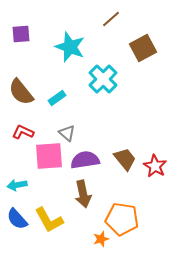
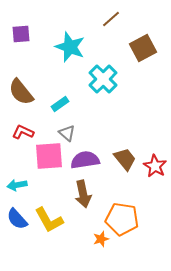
cyan rectangle: moved 3 px right, 6 px down
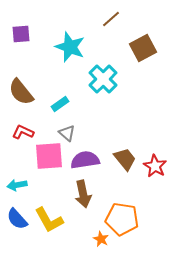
orange star: rotated 28 degrees counterclockwise
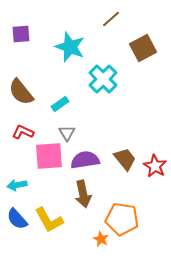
gray triangle: rotated 18 degrees clockwise
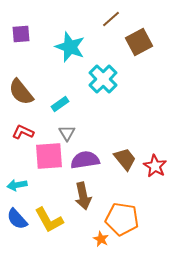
brown square: moved 4 px left, 6 px up
brown arrow: moved 2 px down
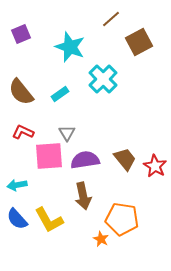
purple square: rotated 18 degrees counterclockwise
cyan rectangle: moved 10 px up
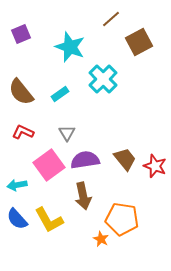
pink square: moved 9 px down; rotated 32 degrees counterclockwise
red star: rotated 10 degrees counterclockwise
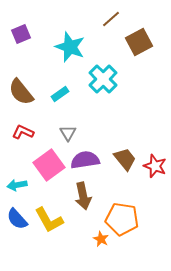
gray triangle: moved 1 px right
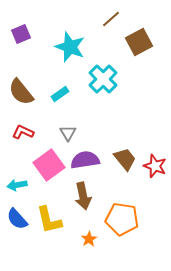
yellow L-shape: rotated 16 degrees clockwise
orange star: moved 12 px left; rotated 14 degrees clockwise
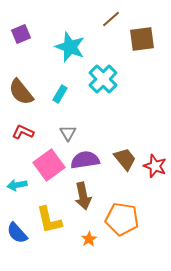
brown square: moved 3 px right, 3 px up; rotated 20 degrees clockwise
cyan rectangle: rotated 24 degrees counterclockwise
blue semicircle: moved 14 px down
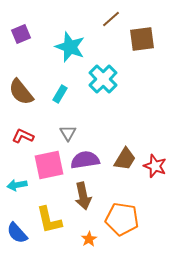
red L-shape: moved 4 px down
brown trapezoid: rotated 70 degrees clockwise
pink square: rotated 24 degrees clockwise
